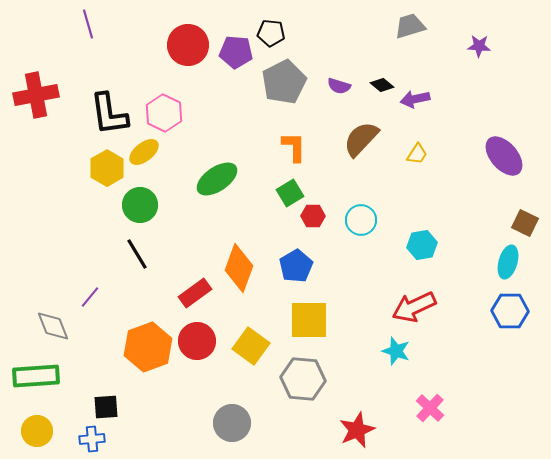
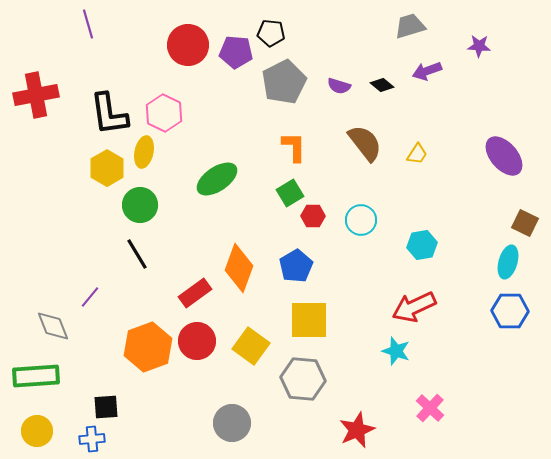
purple arrow at (415, 99): moved 12 px right, 28 px up; rotated 8 degrees counterclockwise
brown semicircle at (361, 139): moved 4 px right, 4 px down; rotated 99 degrees clockwise
yellow ellipse at (144, 152): rotated 40 degrees counterclockwise
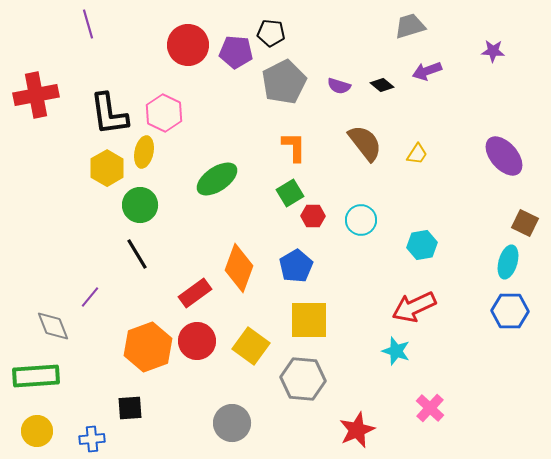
purple star at (479, 46): moved 14 px right, 5 px down
black square at (106, 407): moved 24 px right, 1 px down
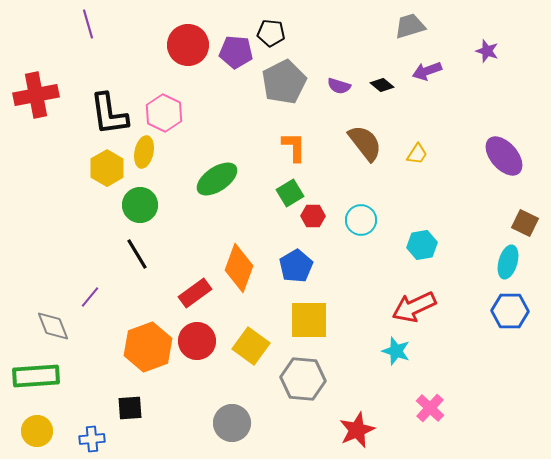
purple star at (493, 51): moved 6 px left; rotated 15 degrees clockwise
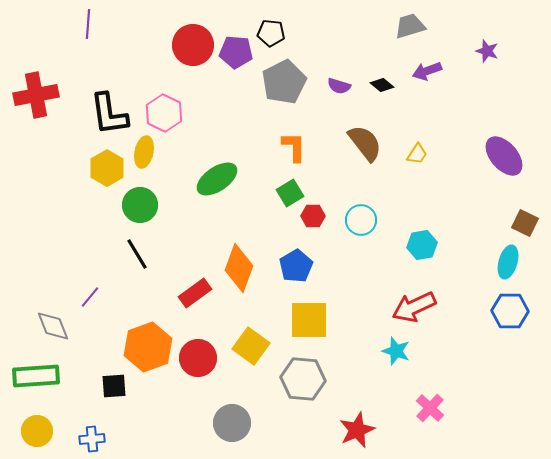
purple line at (88, 24): rotated 20 degrees clockwise
red circle at (188, 45): moved 5 px right
red circle at (197, 341): moved 1 px right, 17 px down
black square at (130, 408): moved 16 px left, 22 px up
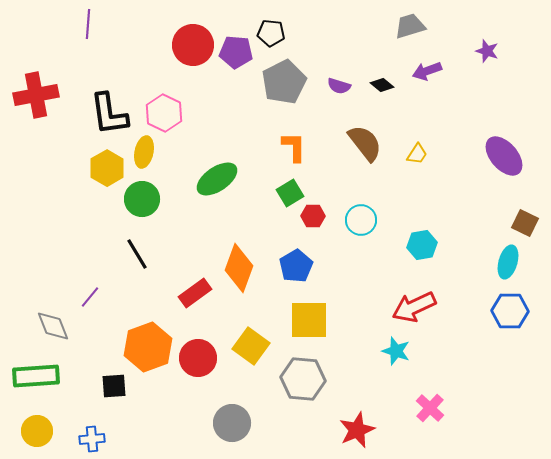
green circle at (140, 205): moved 2 px right, 6 px up
